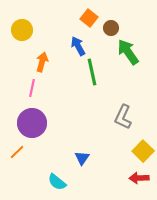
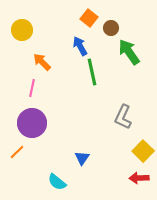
blue arrow: moved 2 px right
green arrow: moved 1 px right
orange arrow: rotated 60 degrees counterclockwise
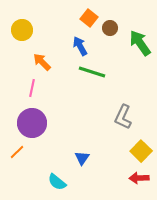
brown circle: moved 1 px left
green arrow: moved 11 px right, 9 px up
green line: rotated 60 degrees counterclockwise
yellow square: moved 2 px left
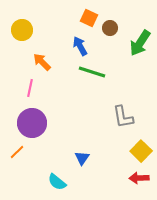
orange square: rotated 12 degrees counterclockwise
green arrow: rotated 112 degrees counterclockwise
pink line: moved 2 px left
gray L-shape: rotated 35 degrees counterclockwise
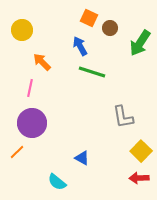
blue triangle: rotated 35 degrees counterclockwise
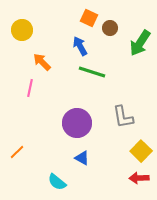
purple circle: moved 45 px right
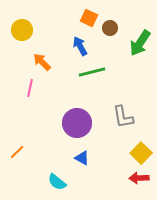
green line: rotated 32 degrees counterclockwise
yellow square: moved 2 px down
